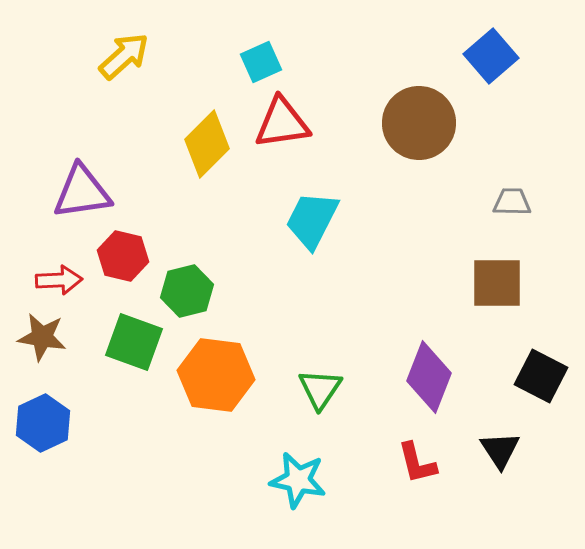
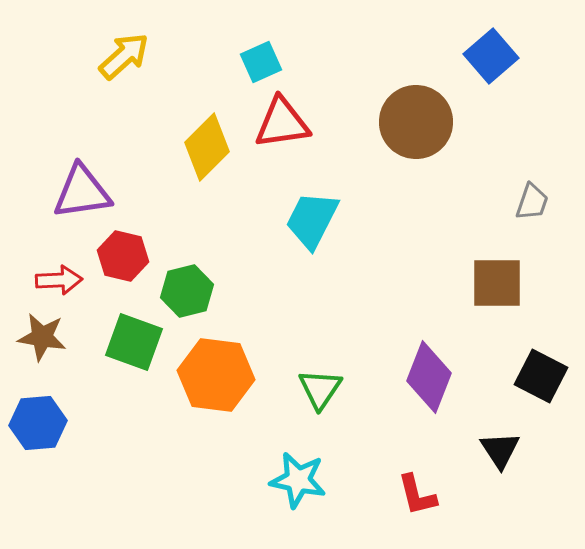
brown circle: moved 3 px left, 1 px up
yellow diamond: moved 3 px down
gray trapezoid: moved 20 px right; rotated 108 degrees clockwise
blue hexagon: moved 5 px left; rotated 20 degrees clockwise
red L-shape: moved 32 px down
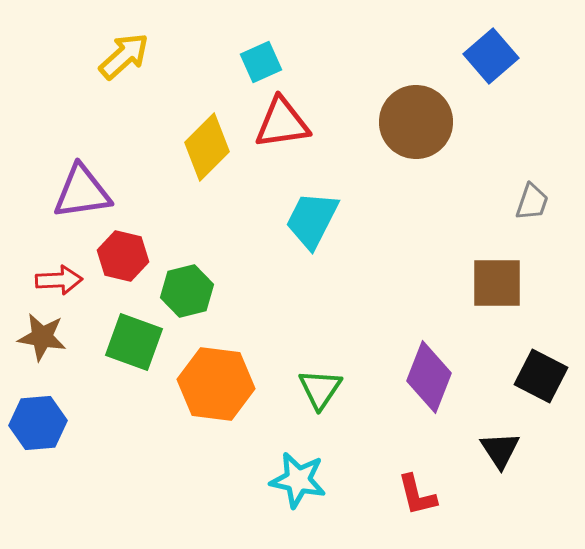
orange hexagon: moved 9 px down
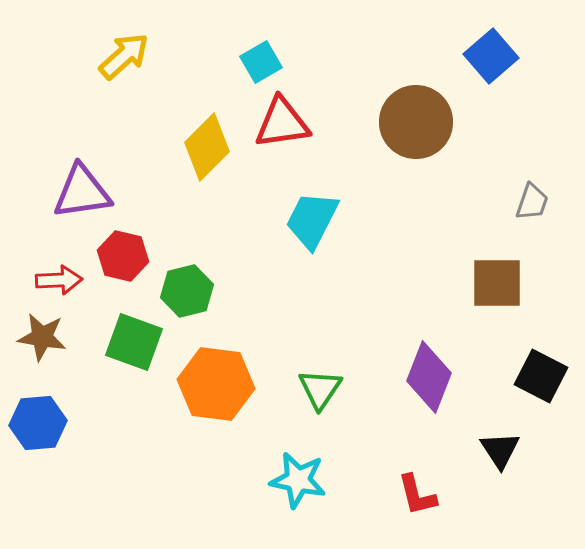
cyan square: rotated 6 degrees counterclockwise
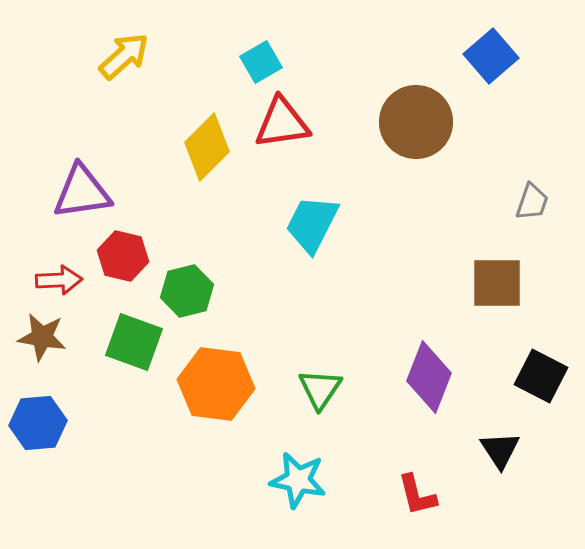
cyan trapezoid: moved 4 px down
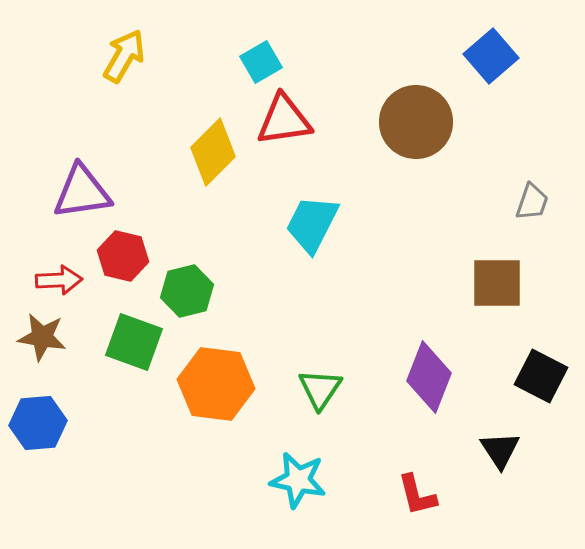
yellow arrow: rotated 18 degrees counterclockwise
red triangle: moved 2 px right, 3 px up
yellow diamond: moved 6 px right, 5 px down
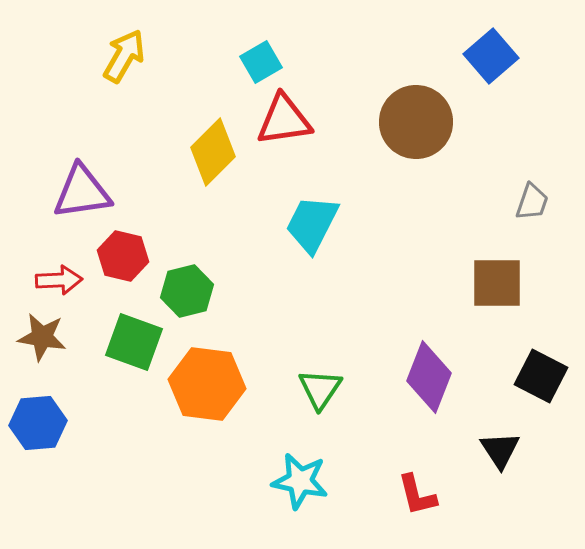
orange hexagon: moved 9 px left
cyan star: moved 2 px right, 1 px down
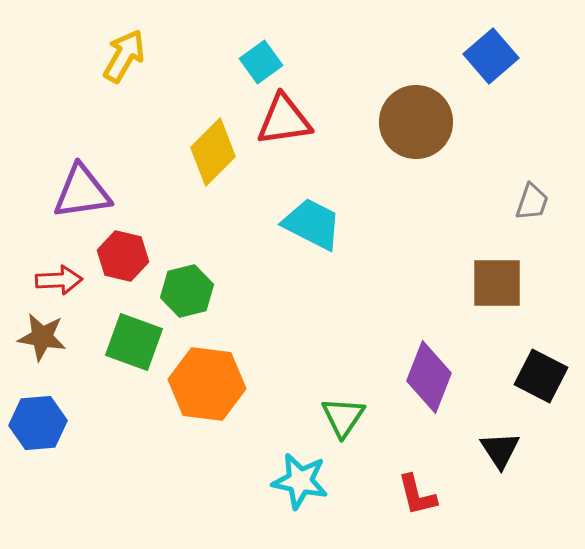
cyan square: rotated 6 degrees counterclockwise
cyan trapezoid: rotated 90 degrees clockwise
green triangle: moved 23 px right, 28 px down
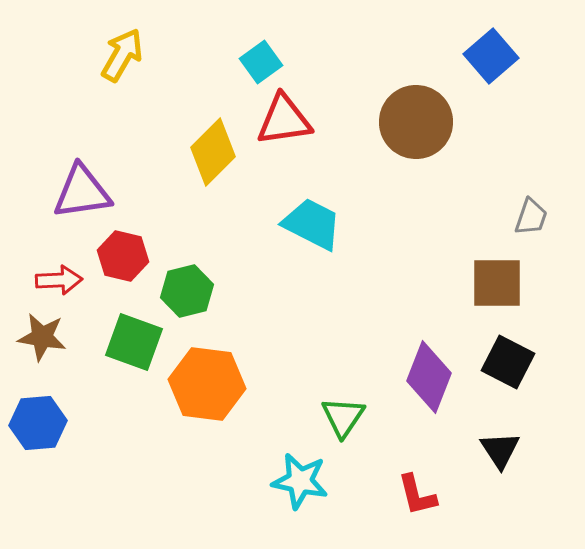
yellow arrow: moved 2 px left, 1 px up
gray trapezoid: moved 1 px left, 15 px down
black square: moved 33 px left, 14 px up
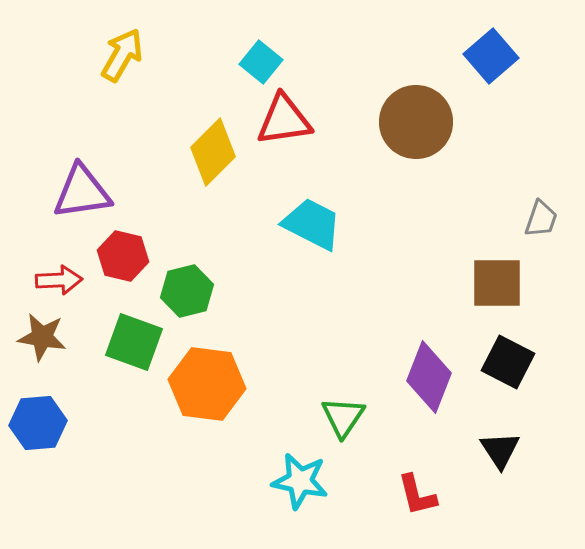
cyan square: rotated 15 degrees counterclockwise
gray trapezoid: moved 10 px right, 2 px down
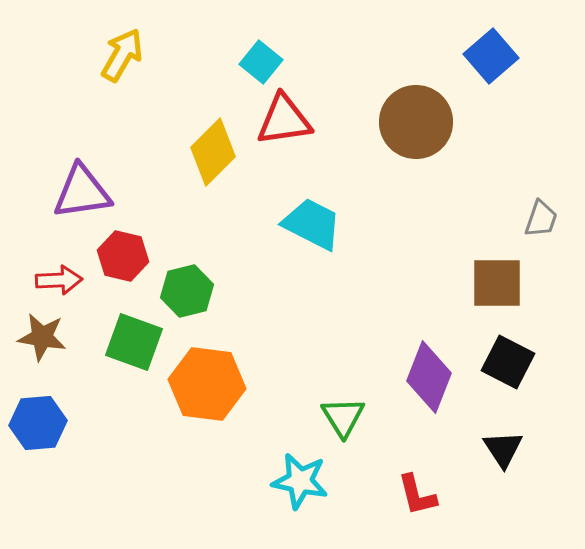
green triangle: rotated 6 degrees counterclockwise
black triangle: moved 3 px right, 1 px up
